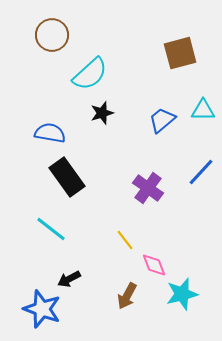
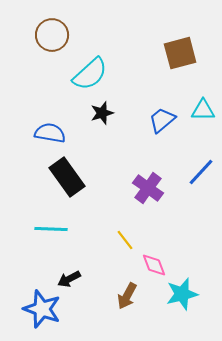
cyan line: rotated 36 degrees counterclockwise
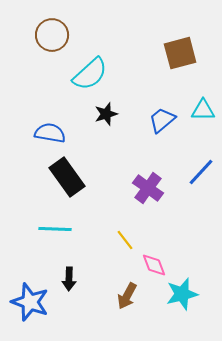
black star: moved 4 px right, 1 px down
cyan line: moved 4 px right
black arrow: rotated 60 degrees counterclockwise
blue star: moved 12 px left, 7 px up
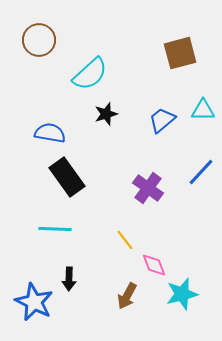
brown circle: moved 13 px left, 5 px down
blue star: moved 4 px right; rotated 6 degrees clockwise
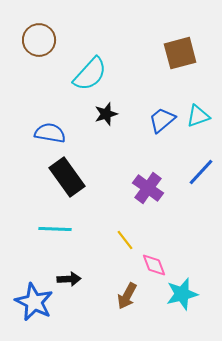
cyan semicircle: rotated 6 degrees counterclockwise
cyan triangle: moved 5 px left, 6 px down; rotated 20 degrees counterclockwise
black arrow: rotated 95 degrees counterclockwise
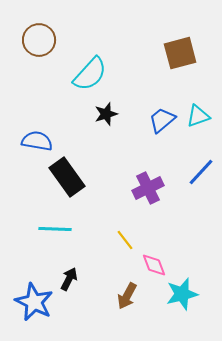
blue semicircle: moved 13 px left, 8 px down
purple cross: rotated 28 degrees clockwise
black arrow: rotated 60 degrees counterclockwise
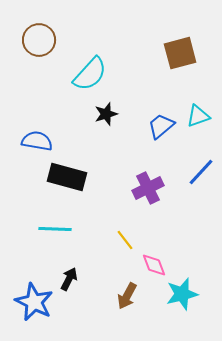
blue trapezoid: moved 1 px left, 6 px down
black rectangle: rotated 39 degrees counterclockwise
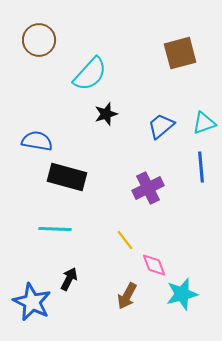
cyan triangle: moved 6 px right, 7 px down
blue line: moved 5 px up; rotated 48 degrees counterclockwise
blue star: moved 2 px left
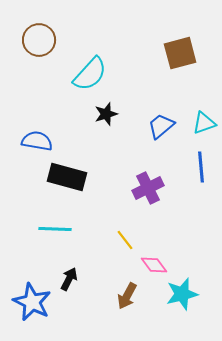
pink diamond: rotated 16 degrees counterclockwise
